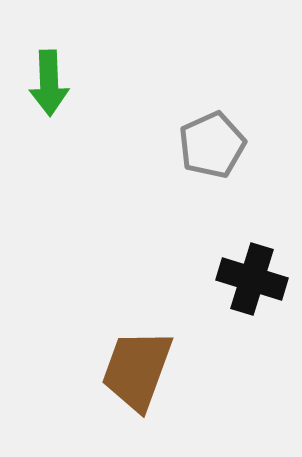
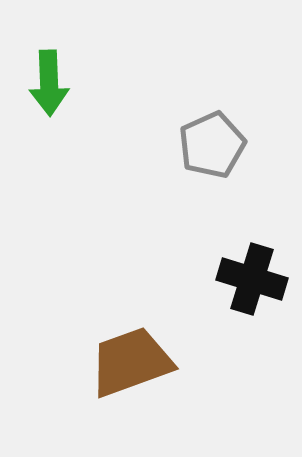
brown trapezoid: moved 6 px left, 8 px up; rotated 50 degrees clockwise
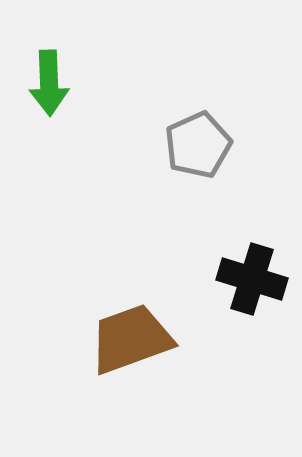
gray pentagon: moved 14 px left
brown trapezoid: moved 23 px up
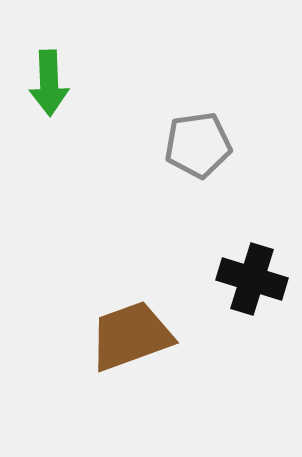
gray pentagon: rotated 16 degrees clockwise
brown trapezoid: moved 3 px up
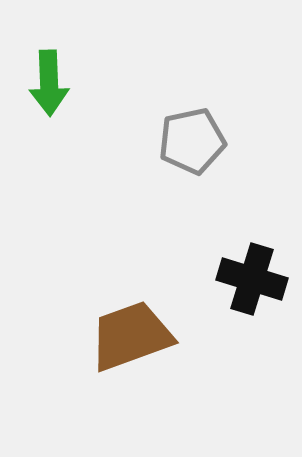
gray pentagon: moved 6 px left, 4 px up; rotated 4 degrees counterclockwise
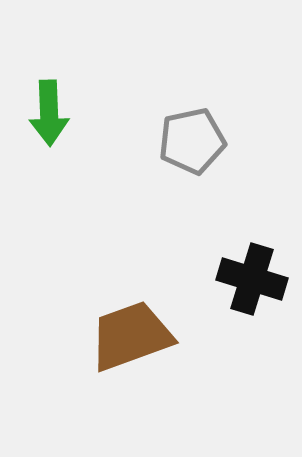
green arrow: moved 30 px down
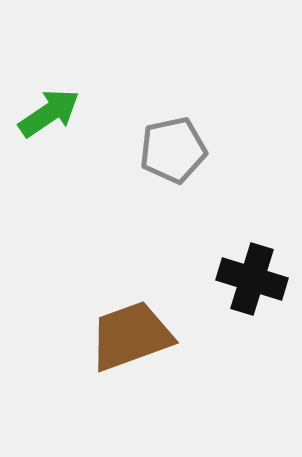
green arrow: rotated 122 degrees counterclockwise
gray pentagon: moved 19 px left, 9 px down
